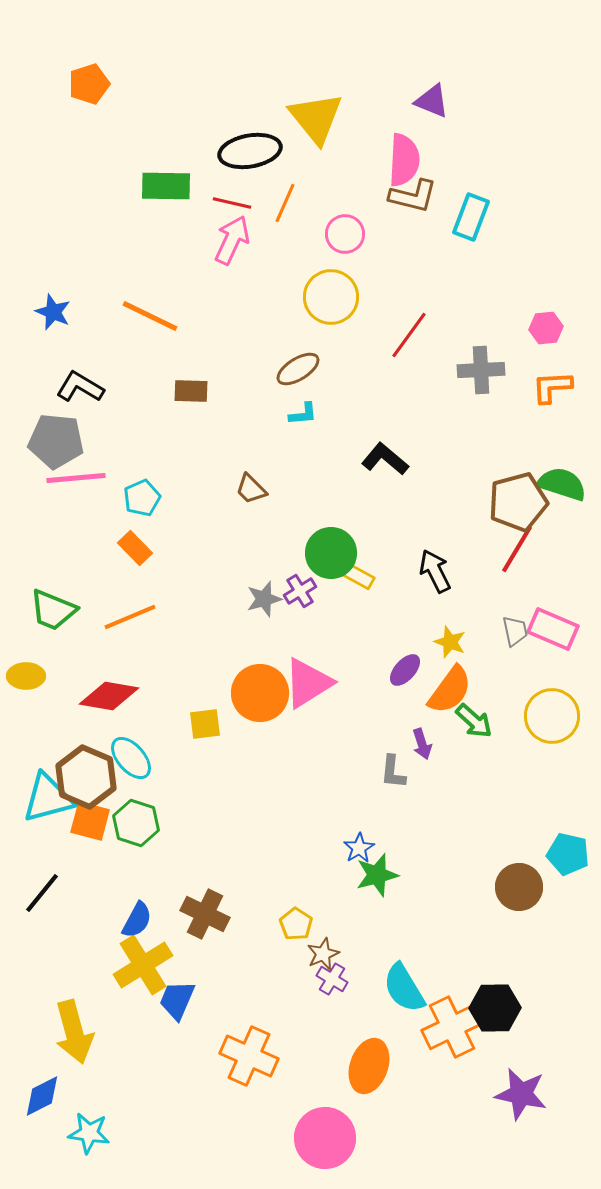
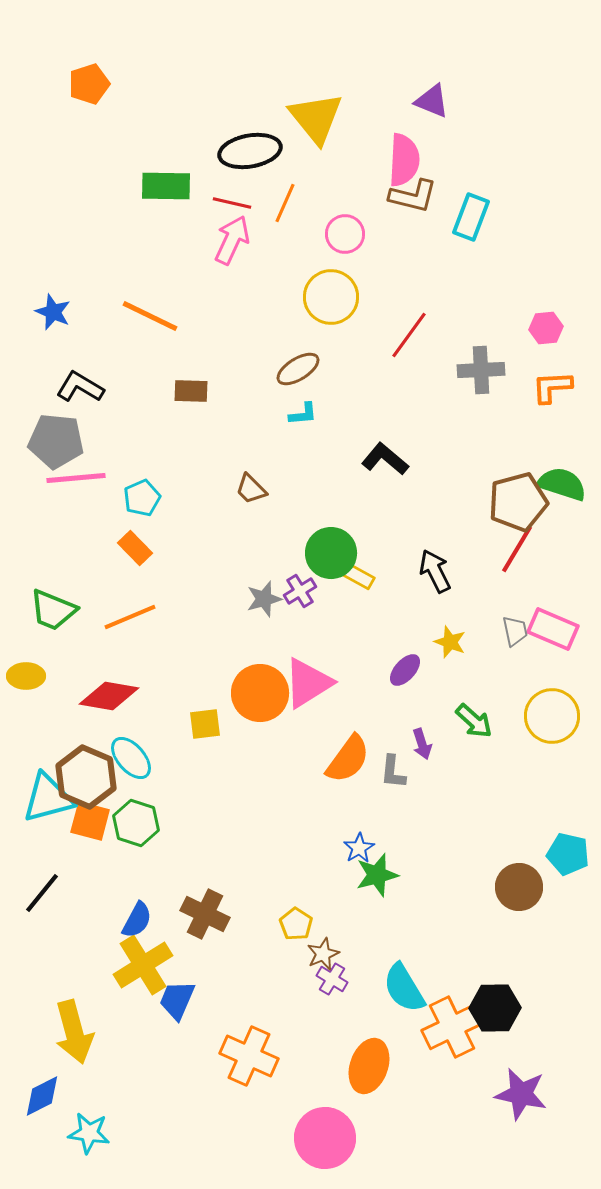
orange semicircle at (450, 690): moved 102 px left, 69 px down
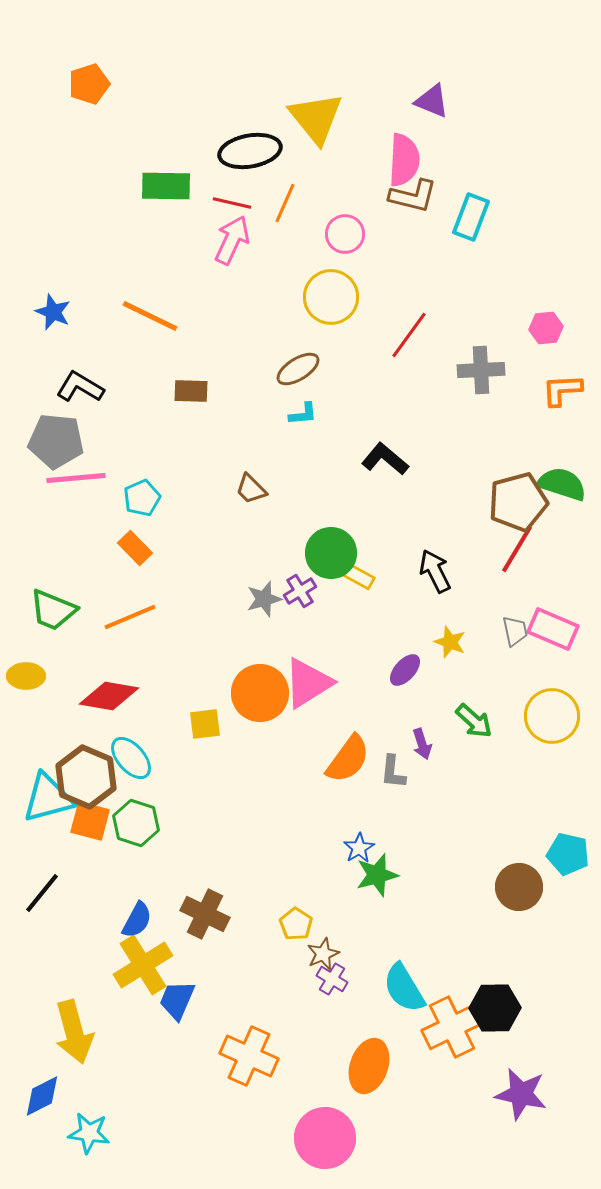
orange L-shape at (552, 387): moved 10 px right, 3 px down
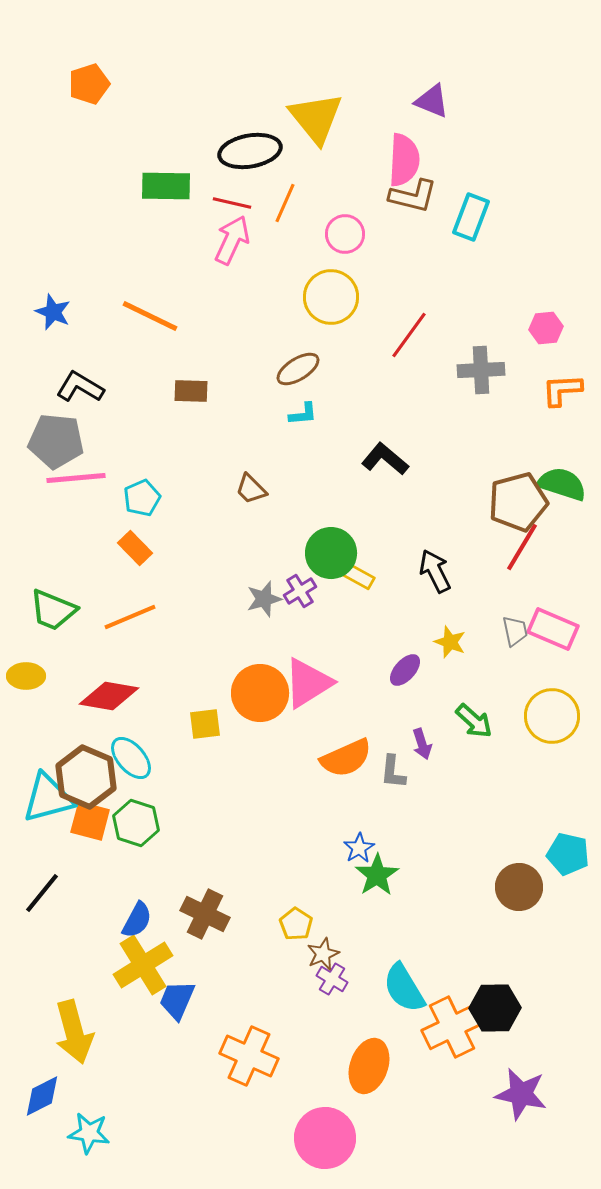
red line at (517, 549): moved 5 px right, 2 px up
orange semicircle at (348, 759): moved 2 px left, 1 px up; rotated 30 degrees clockwise
green star at (377, 875): rotated 18 degrees counterclockwise
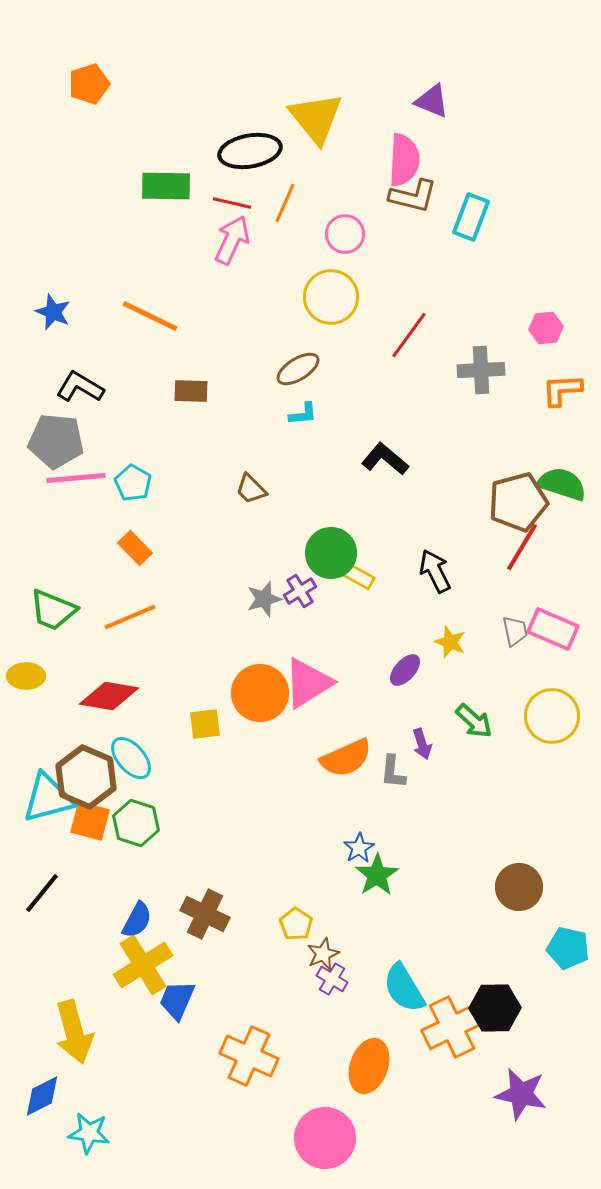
cyan pentagon at (142, 498): moved 9 px left, 15 px up; rotated 18 degrees counterclockwise
cyan pentagon at (568, 854): moved 94 px down
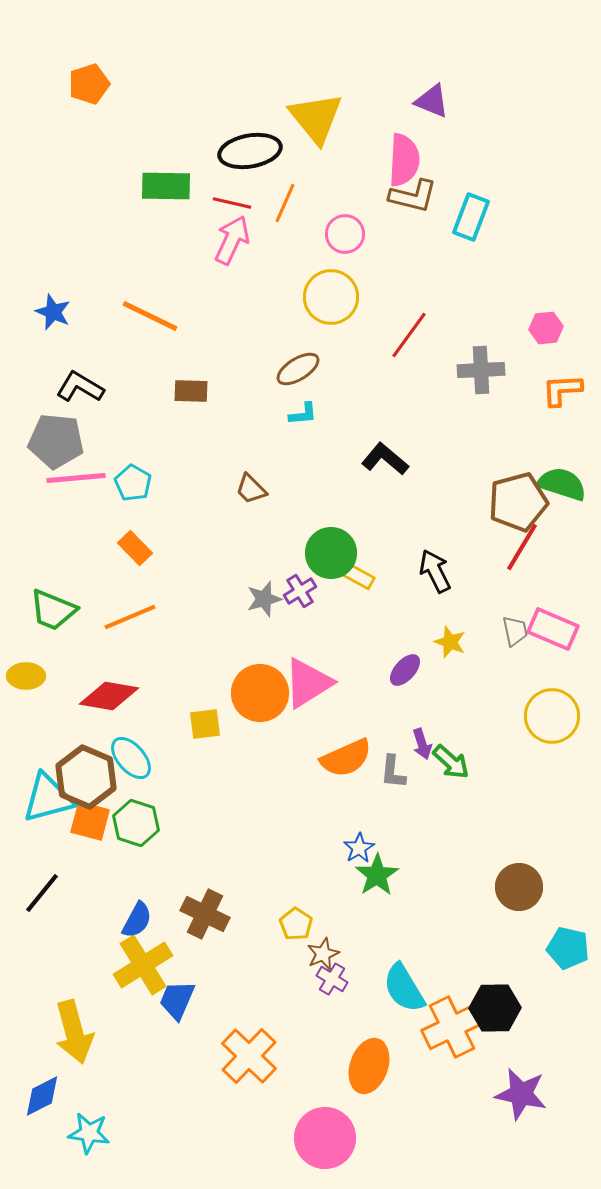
green arrow at (474, 721): moved 23 px left, 41 px down
orange cross at (249, 1056): rotated 20 degrees clockwise
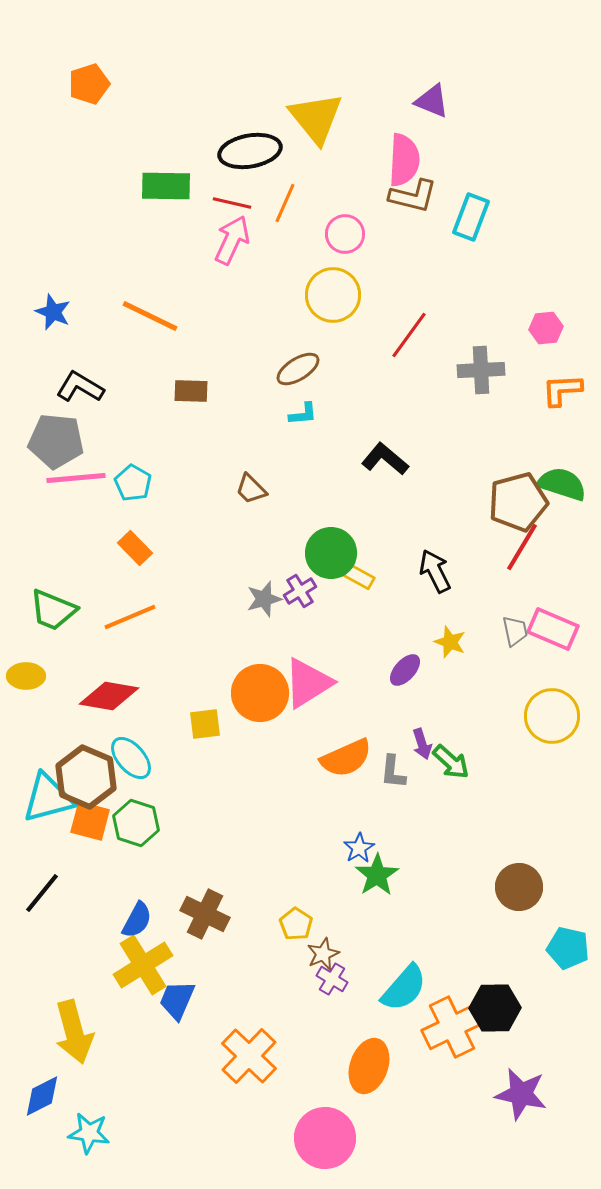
yellow circle at (331, 297): moved 2 px right, 2 px up
cyan semicircle at (404, 988): rotated 108 degrees counterclockwise
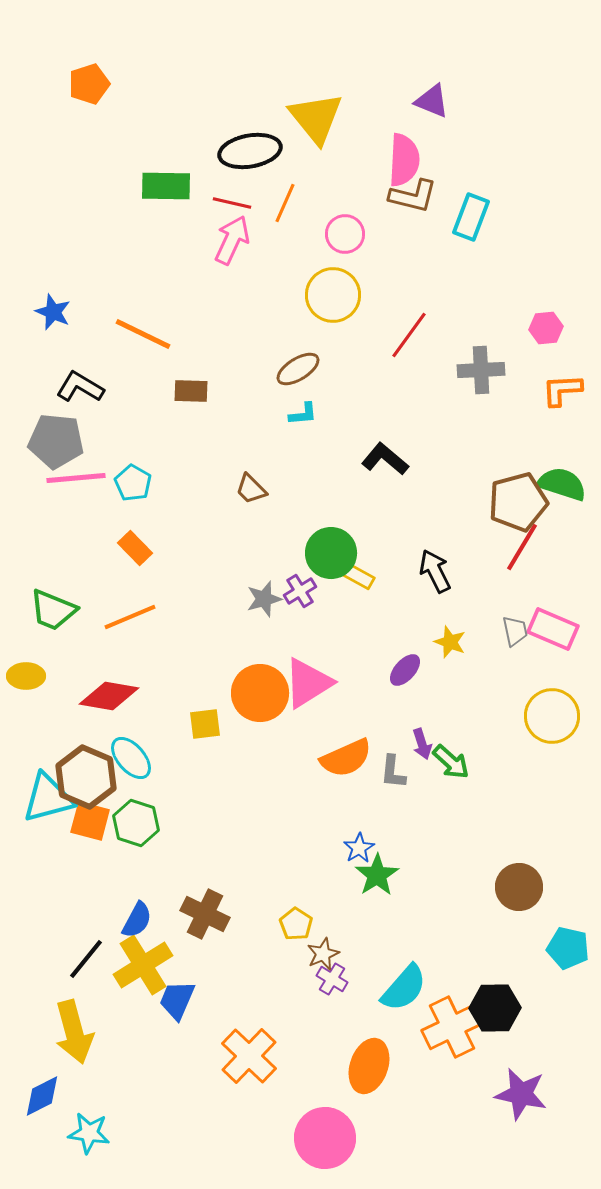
orange line at (150, 316): moved 7 px left, 18 px down
black line at (42, 893): moved 44 px right, 66 px down
